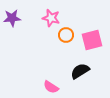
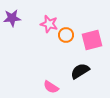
pink star: moved 2 px left, 6 px down
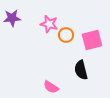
black semicircle: moved 1 px right, 1 px up; rotated 72 degrees counterclockwise
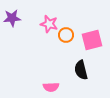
pink semicircle: rotated 35 degrees counterclockwise
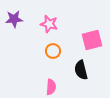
purple star: moved 2 px right, 1 px down
orange circle: moved 13 px left, 16 px down
pink semicircle: rotated 84 degrees counterclockwise
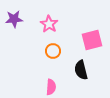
pink star: rotated 18 degrees clockwise
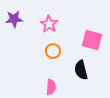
pink square: rotated 30 degrees clockwise
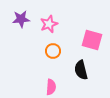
purple star: moved 7 px right
pink star: rotated 18 degrees clockwise
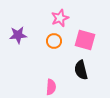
purple star: moved 3 px left, 16 px down
pink star: moved 11 px right, 6 px up
pink square: moved 7 px left
orange circle: moved 1 px right, 10 px up
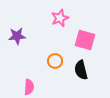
purple star: moved 1 px left, 1 px down
orange circle: moved 1 px right, 20 px down
pink semicircle: moved 22 px left
